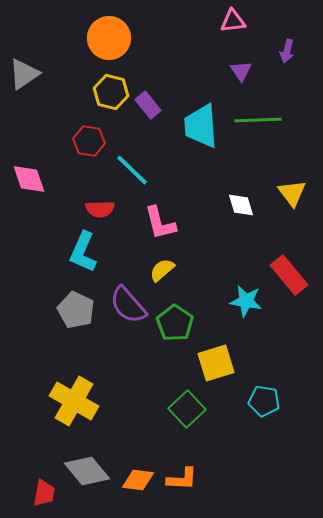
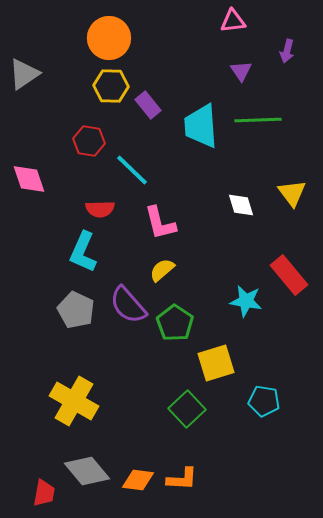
yellow hexagon: moved 6 px up; rotated 12 degrees counterclockwise
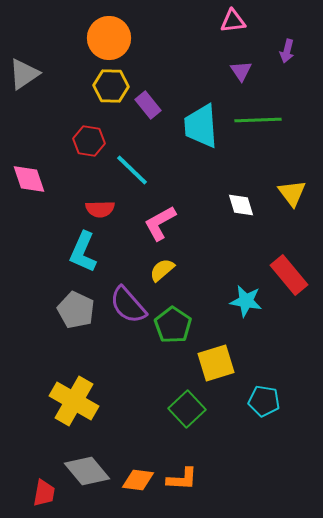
pink L-shape: rotated 75 degrees clockwise
green pentagon: moved 2 px left, 2 px down
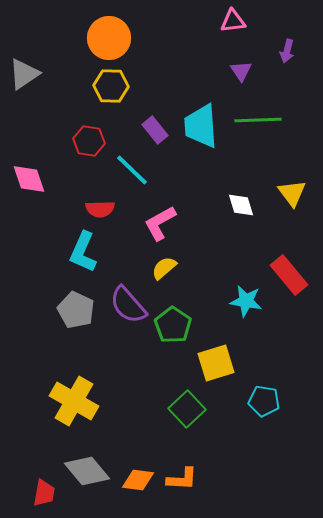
purple rectangle: moved 7 px right, 25 px down
yellow semicircle: moved 2 px right, 2 px up
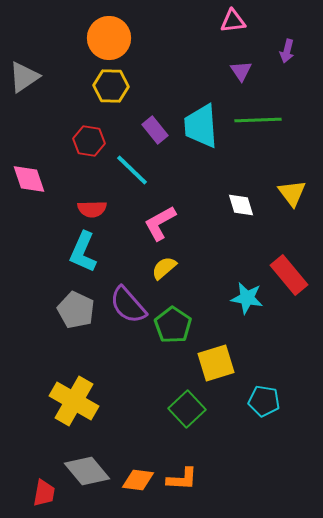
gray triangle: moved 3 px down
red semicircle: moved 8 px left
cyan star: moved 1 px right, 3 px up
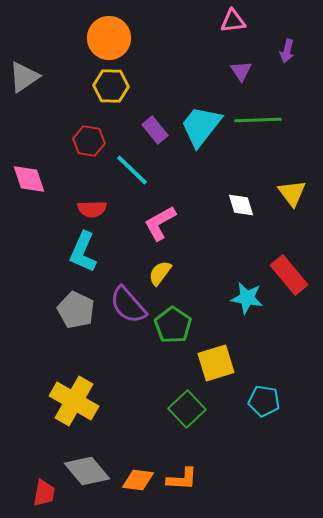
cyan trapezoid: rotated 42 degrees clockwise
yellow semicircle: moved 4 px left, 5 px down; rotated 12 degrees counterclockwise
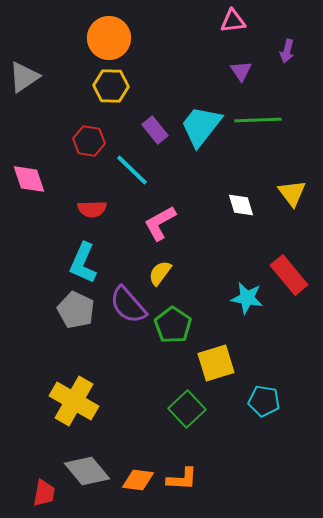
cyan L-shape: moved 11 px down
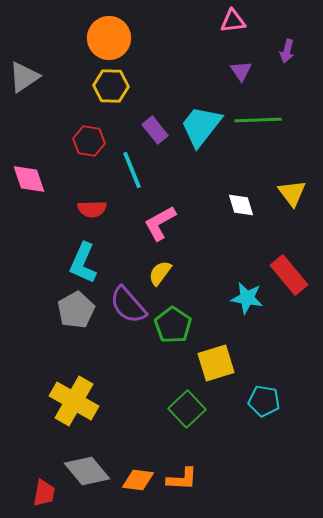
cyan line: rotated 24 degrees clockwise
gray pentagon: rotated 18 degrees clockwise
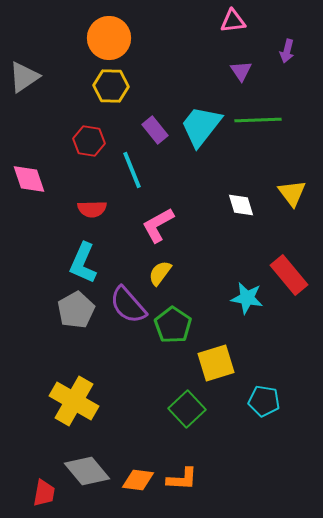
pink L-shape: moved 2 px left, 2 px down
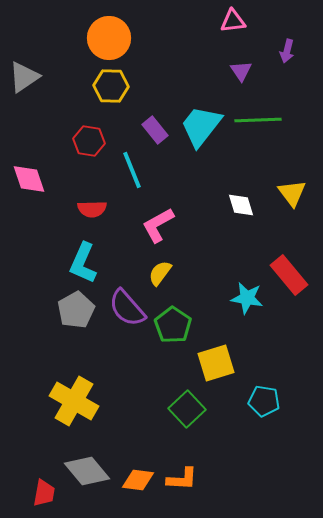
purple semicircle: moved 1 px left, 3 px down
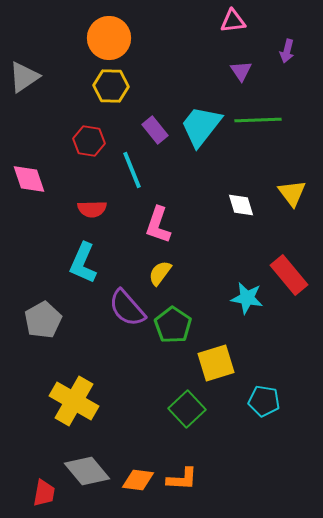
pink L-shape: rotated 42 degrees counterclockwise
gray pentagon: moved 33 px left, 10 px down
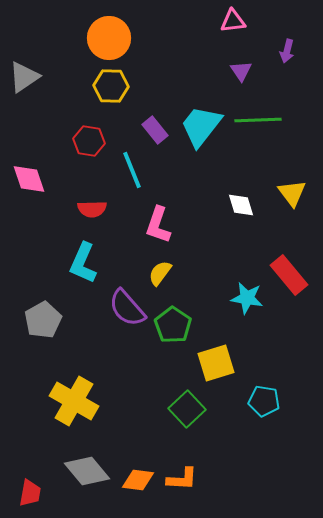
red trapezoid: moved 14 px left
